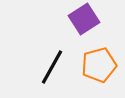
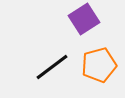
black line: rotated 24 degrees clockwise
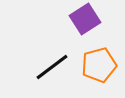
purple square: moved 1 px right
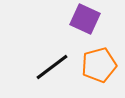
purple square: rotated 32 degrees counterclockwise
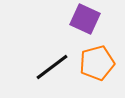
orange pentagon: moved 2 px left, 2 px up
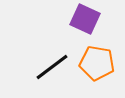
orange pentagon: rotated 24 degrees clockwise
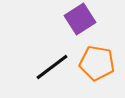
purple square: moved 5 px left; rotated 32 degrees clockwise
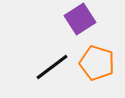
orange pentagon: rotated 8 degrees clockwise
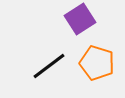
black line: moved 3 px left, 1 px up
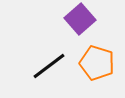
purple square: rotated 8 degrees counterclockwise
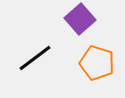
black line: moved 14 px left, 8 px up
